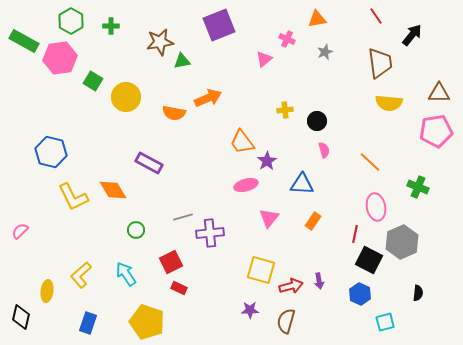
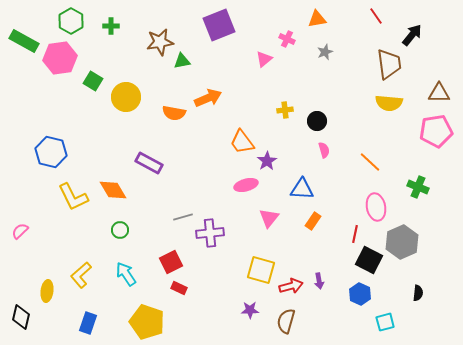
brown trapezoid at (380, 63): moved 9 px right, 1 px down
blue triangle at (302, 184): moved 5 px down
green circle at (136, 230): moved 16 px left
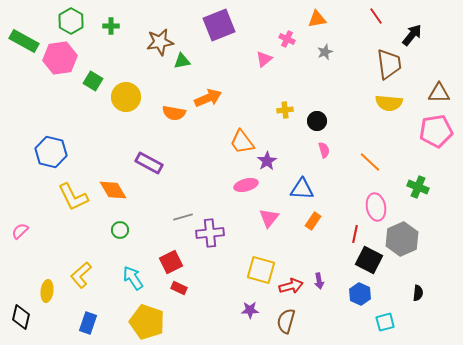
gray hexagon at (402, 242): moved 3 px up
cyan arrow at (126, 274): moved 7 px right, 4 px down
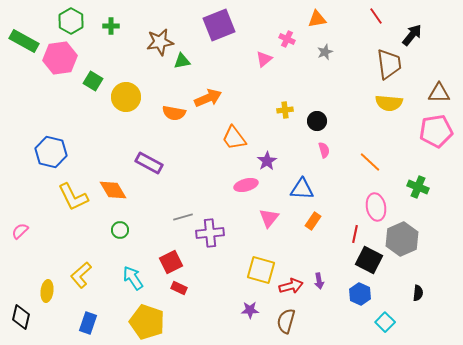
orange trapezoid at (242, 142): moved 8 px left, 4 px up
cyan square at (385, 322): rotated 30 degrees counterclockwise
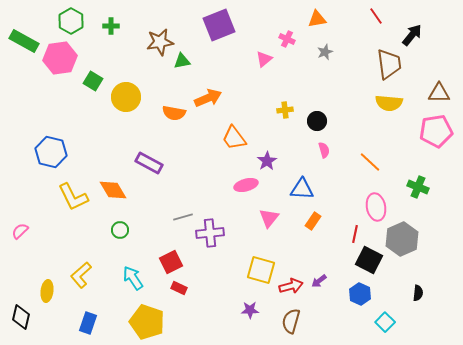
purple arrow at (319, 281): rotated 63 degrees clockwise
brown semicircle at (286, 321): moved 5 px right
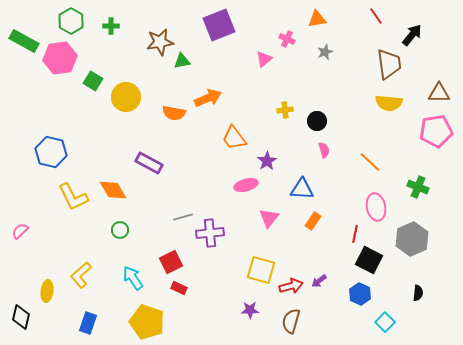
gray hexagon at (402, 239): moved 10 px right
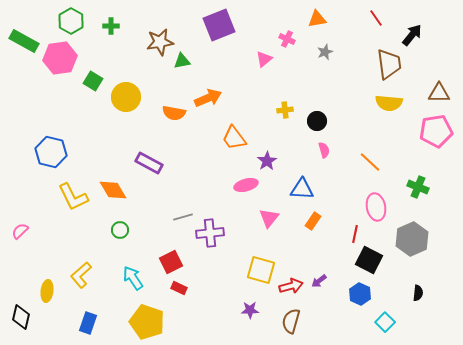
red line at (376, 16): moved 2 px down
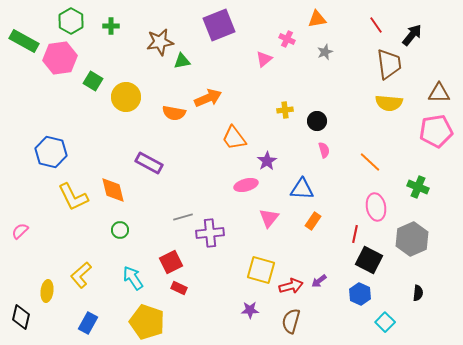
red line at (376, 18): moved 7 px down
orange diamond at (113, 190): rotated 16 degrees clockwise
blue rectangle at (88, 323): rotated 10 degrees clockwise
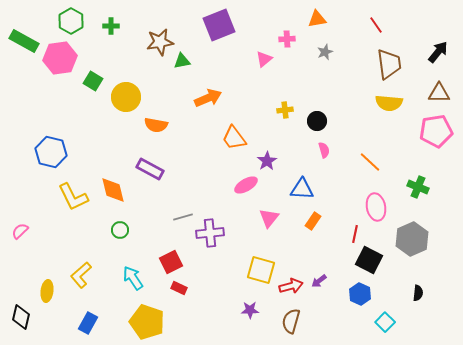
black arrow at (412, 35): moved 26 px right, 17 px down
pink cross at (287, 39): rotated 28 degrees counterclockwise
orange semicircle at (174, 113): moved 18 px left, 12 px down
purple rectangle at (149, 163): moved 1 px right, 6 px down
pink ellipse at (246, 185): rotated 15 degrees counterclockwise
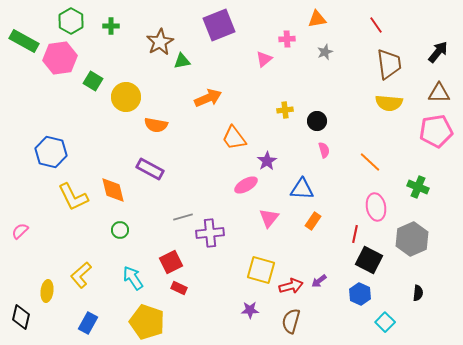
brown star at (160, 42): rotated 20 degrees counterclockwise
